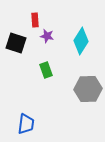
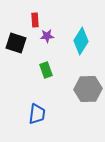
purple star: rotated 16 degrees counterclockwise
blue trapezoid: moved 11 px right, 10 px up
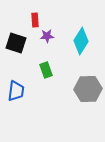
blue trapezoid: moved 21 px left, 23 px up
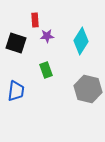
gray hexagon: rotated 16 degrees clockwise
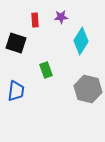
purple star: moved 14 px right, 19 px up
